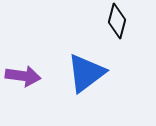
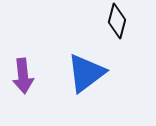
purple arrow: rotated 76 degrees clockwise
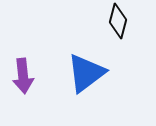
black diamond: moved 1 px right
